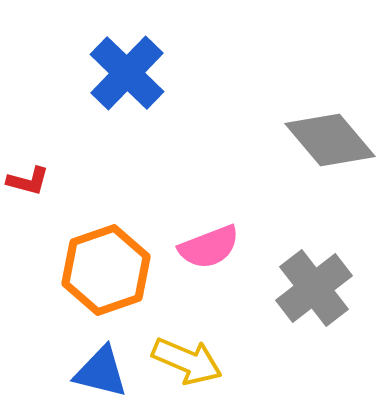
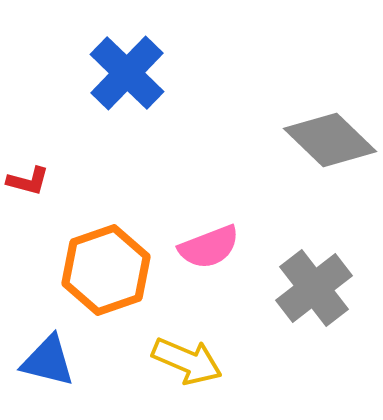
gray diamond: rotated 6 degrees counterclockwise
blue triangle: moved 53 px left, 11 px up
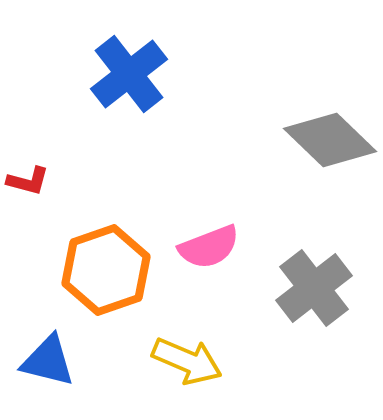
blue cross: moved 2 px right, 1 px down; rotated 8 degrees clockwise
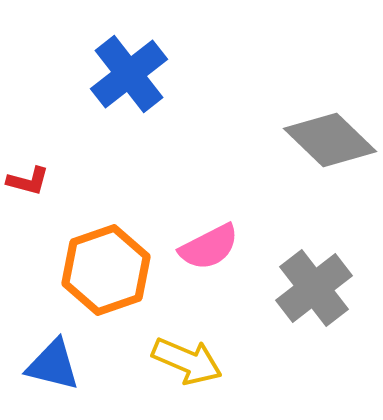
pink semicircle: rotated 6 degrees counterclockwise
blue triangle: moved 5 px right, 4 px down
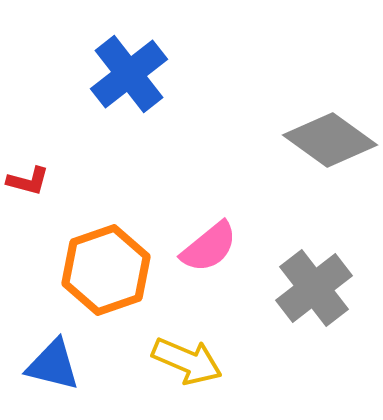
gray diamond: rotated 8 degrees counterclockwise
pink semicircle: rotated 12 degrees counterclockwise
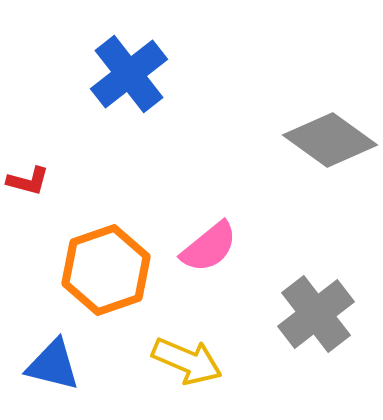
gray cross: moved 2 px right, 26 px down
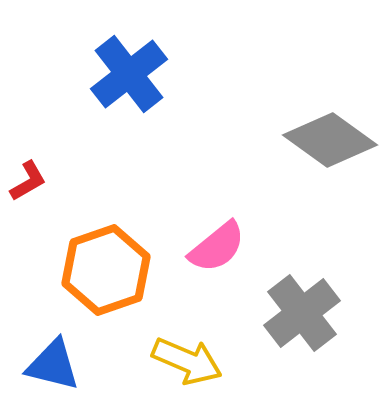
red L-shape: rotated 45 degrees counterclockwise
pink semicircle: moved 8 px right
gray cross: moved 14 px left, 1 px up
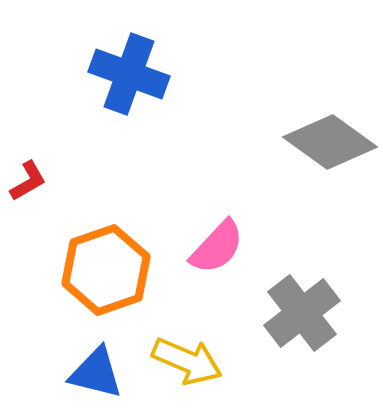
blue cross: rotated 32 degrees counterclockwise
gray diamond: moved 2 px down
pink semicircle: rotated 8 degrees counterclockwise
blue triangle: moved 43 px right, 8 px down
